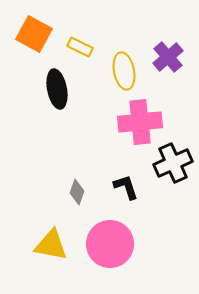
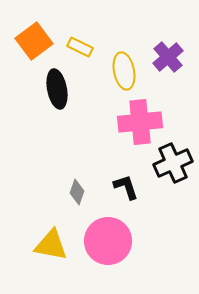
orange square: moved 7 px down; rotated 24 degrees clockwise
pink circle: moved 2 px left, 3 px up
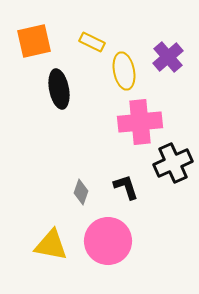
orange square: rotated 24 degrees clockwise
yellow rectangle: moved 12 px right, 5 px up
black ellipse: moved 2 px right
gray diamond: moved 4 px right
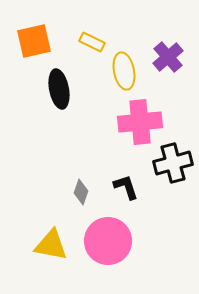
black cross: rotated 9 degrees clockwise
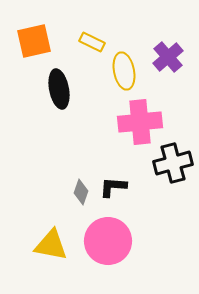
black L-shape: moved 13 px left; rotated 68 degrees counterclockwise
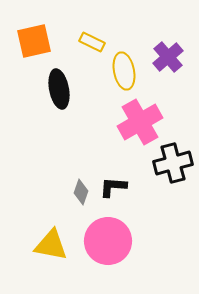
pink cross: rotated 24 degrees counterclockwise
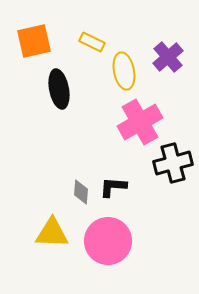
gray diamond: rotated 15 degrees counterclockwise
yellow triangle: moved 1 px right, 12 px up; rotated 9 degrees counterclockwise
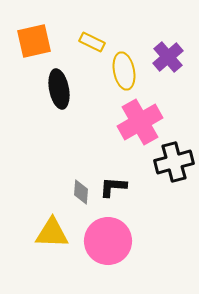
black cross: moved 1 px right, 1 px up
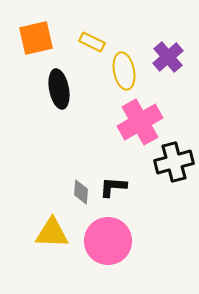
orange square: moved 2 px right, 3 px up
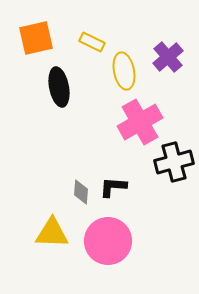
black ellipse: moved 2 px up
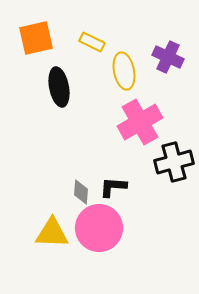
purple cross: rotated 24 degrees counterclockwise
pink circle: moved 9 px left, 13 px up
